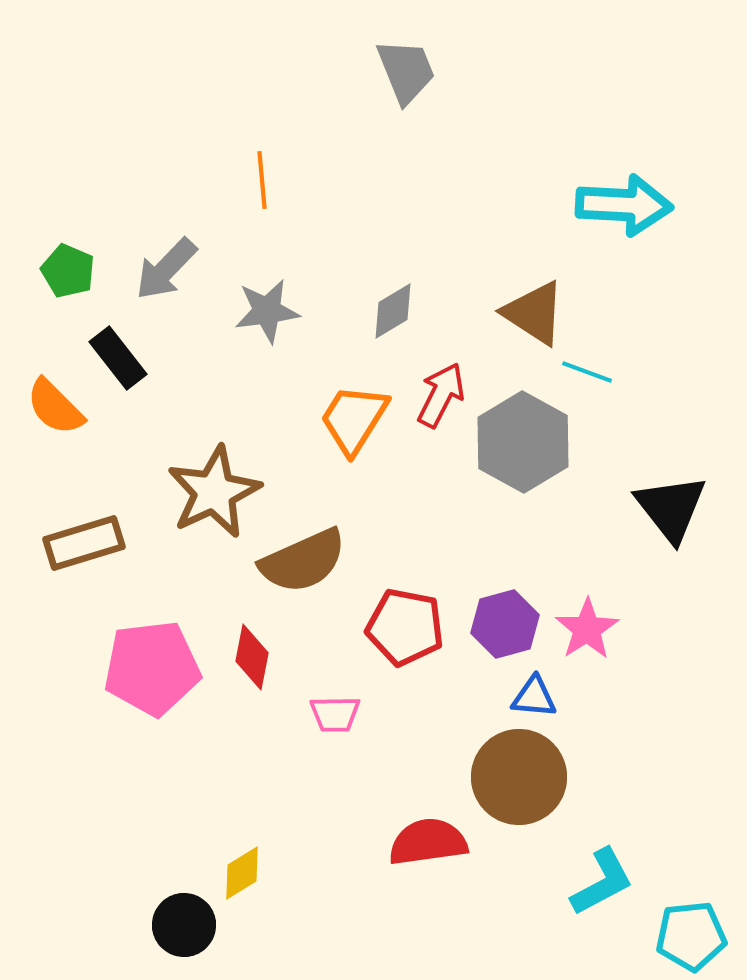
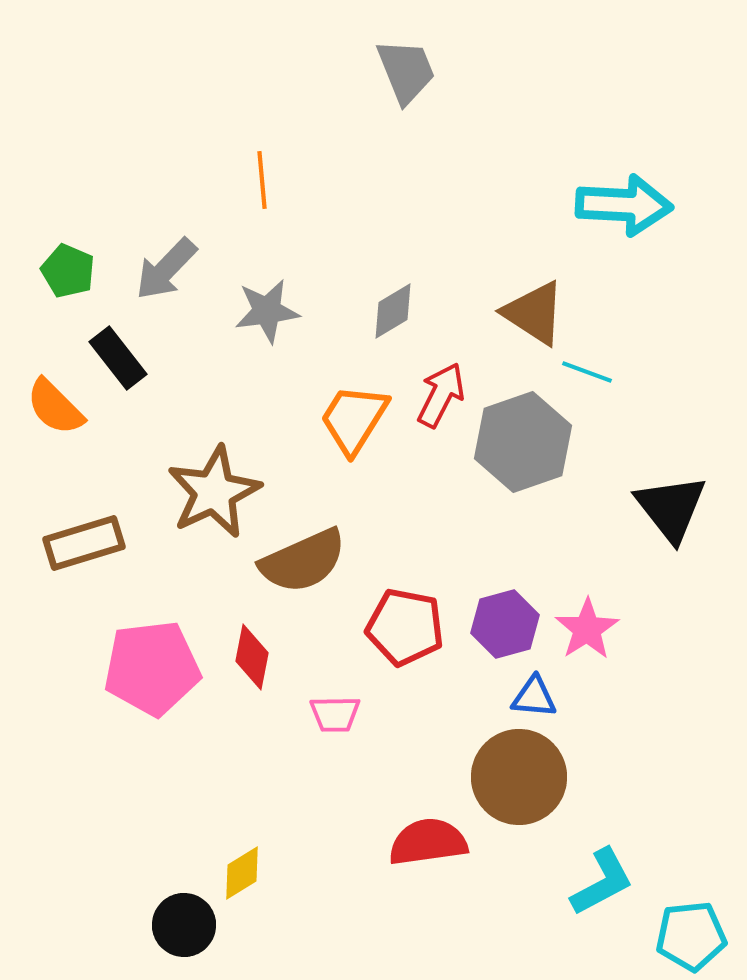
gray hexagon: rotated 12 degrees clockwise
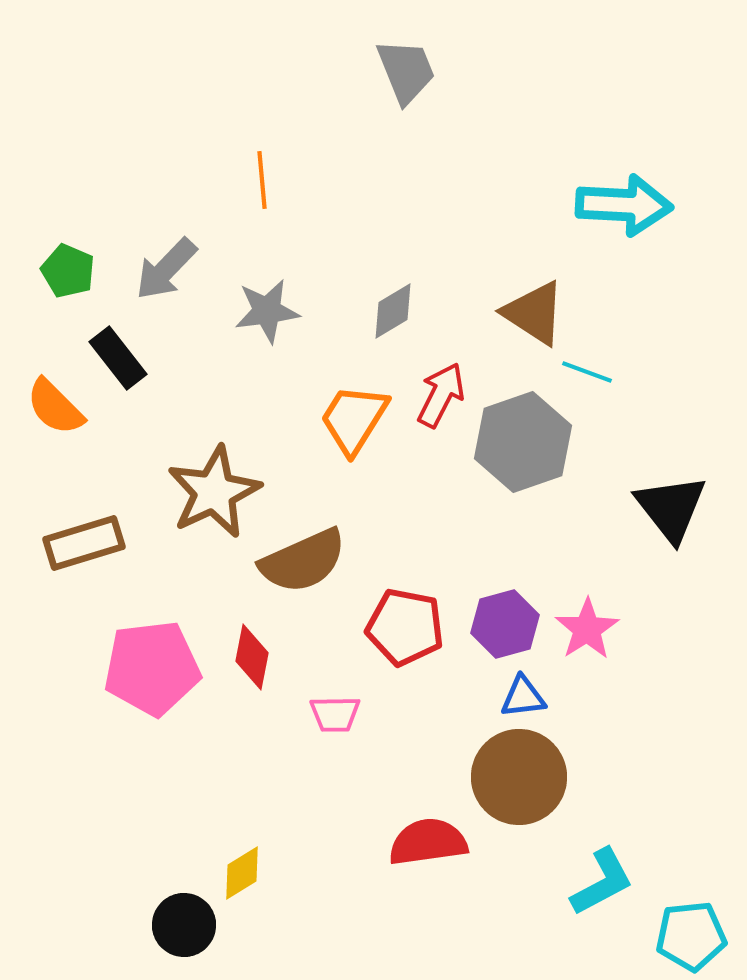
blue triangle: moved 11 px left; rotated 12 degrees counterclockwise
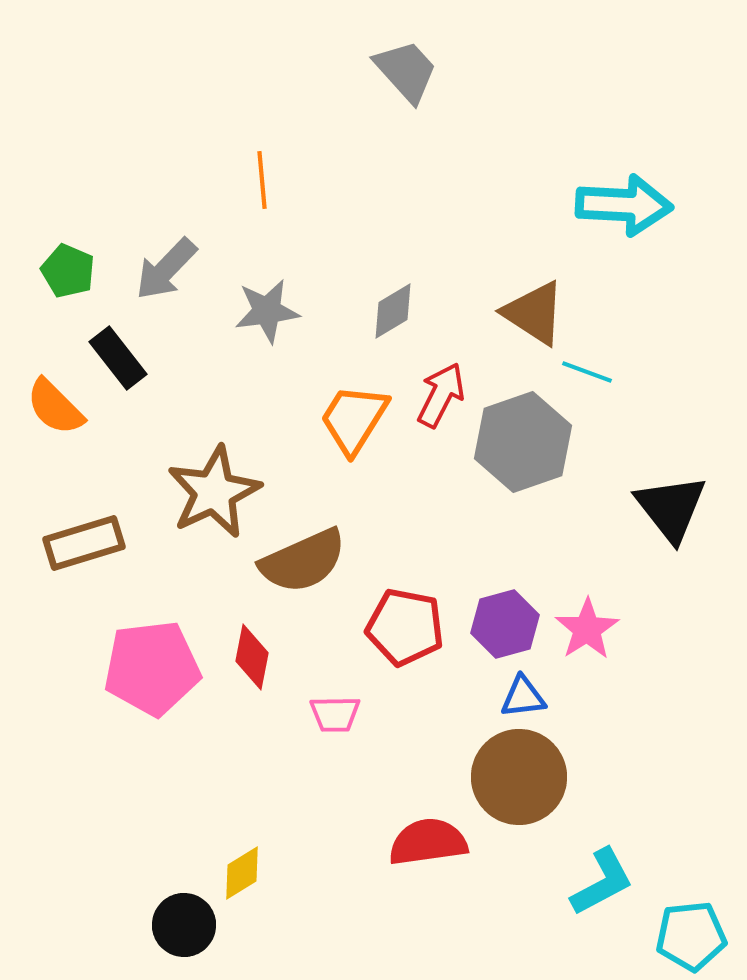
gray trapezoid: rotated 20 degrees counterclockwise
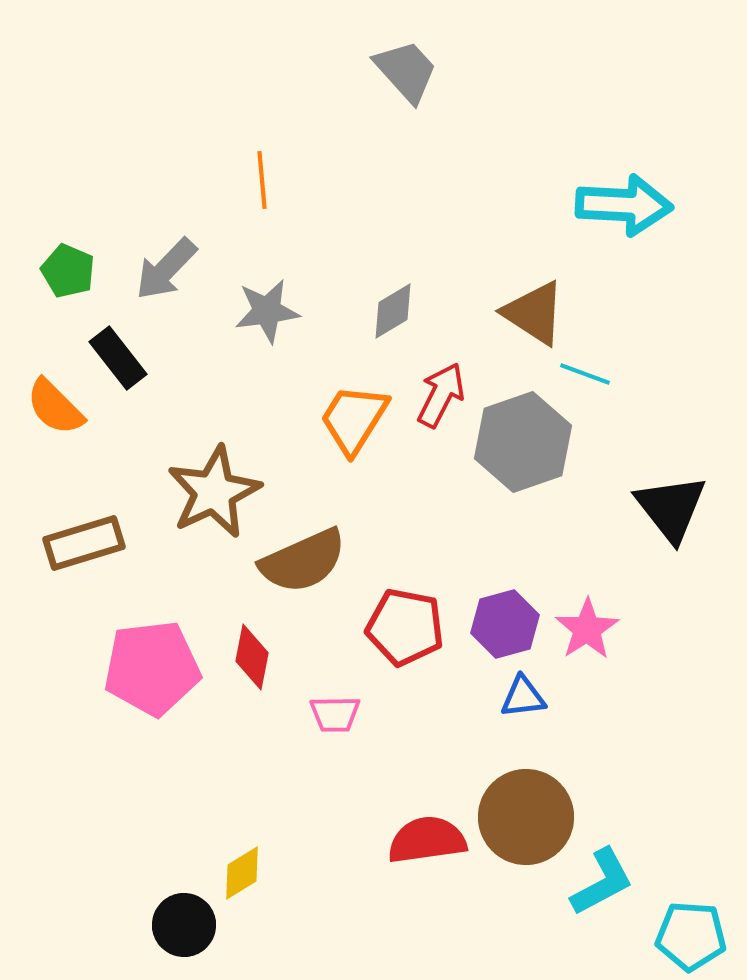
cyan line: moved 2 px left, 2 px down
brown circle: moved 7 px right, 40 px down
red semicircle: moved 1 px left, 2 px up
cyan pentagon: rotated 10 degrees clockwise
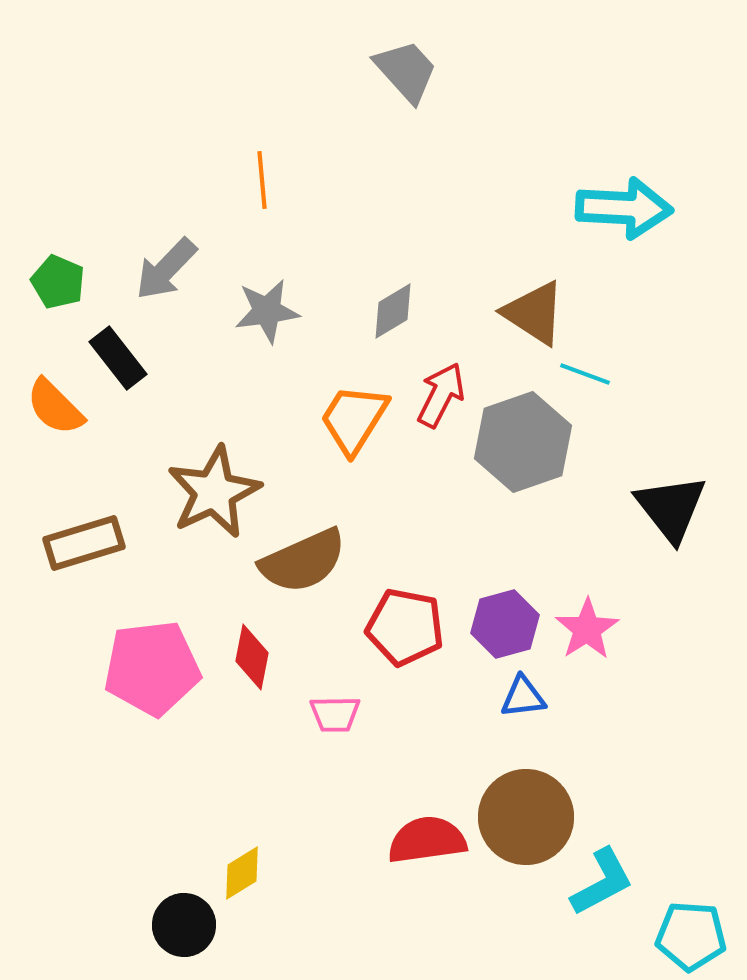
cyan arrow: moved 3 px down
green pentagon: moved 10 px left, 11 px down
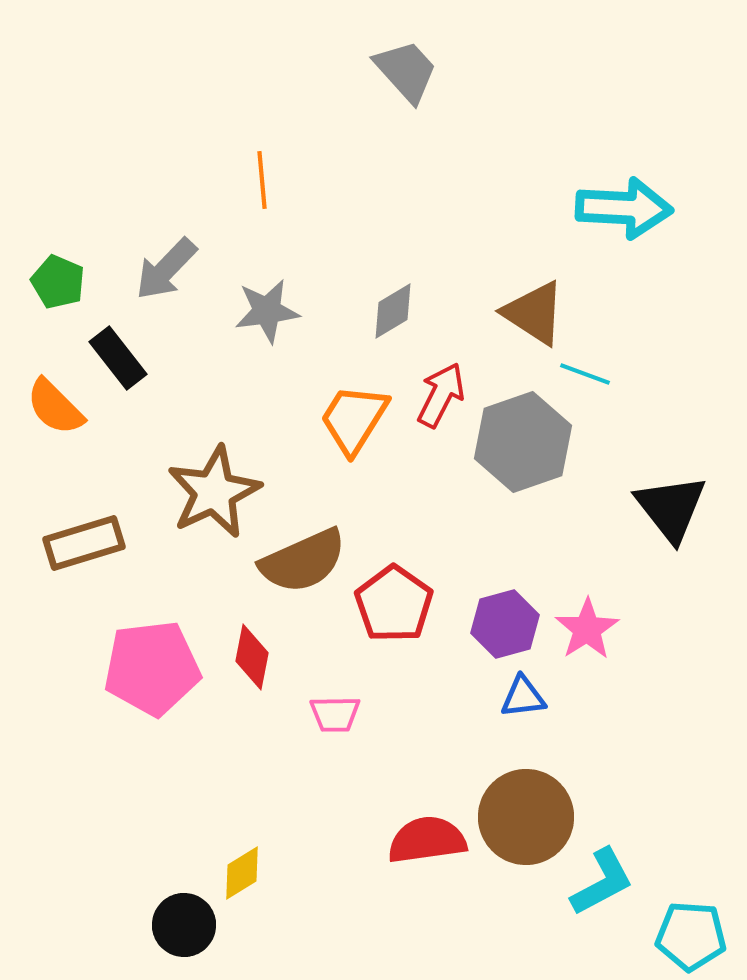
red pentagon: moved 11 px left, 23 px up; rotated 24 degrees clockwise
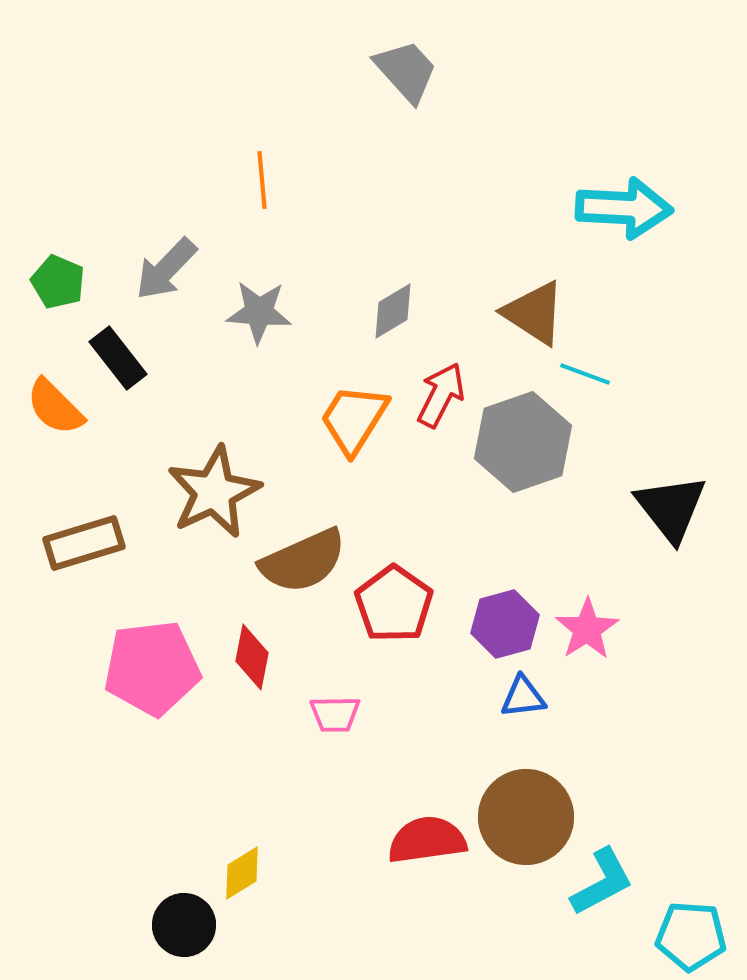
gray star: moved 8 px left, 1 px down; rotated 12 degrees clockwise
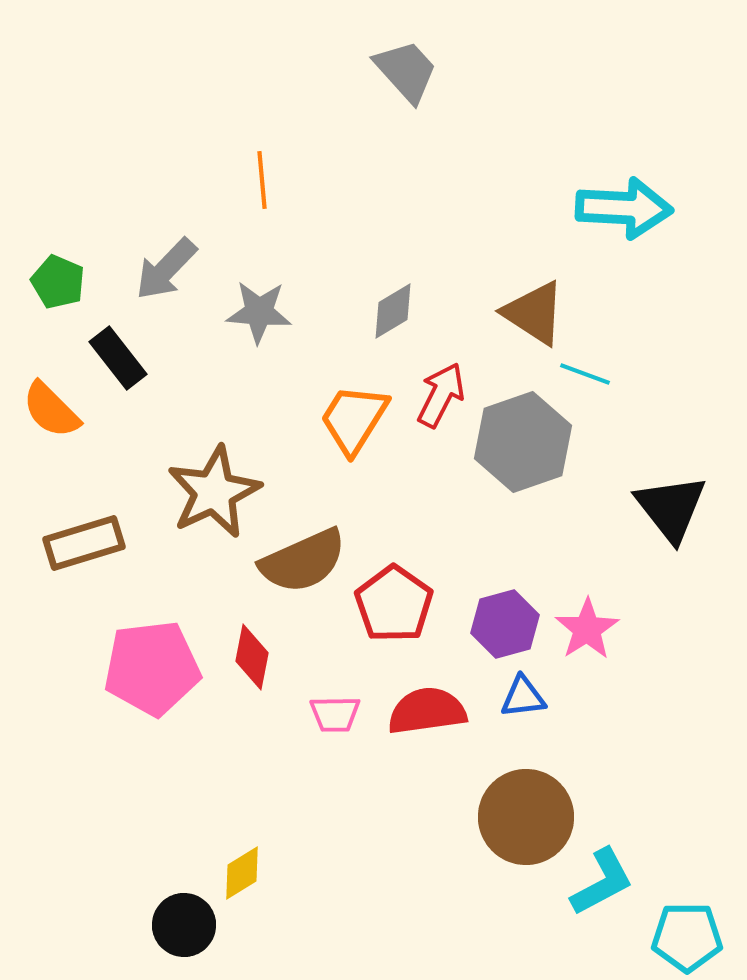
orange semicircle: moved 4 px left, 3 px down
red semicircle: moved 129 px up
cyan pentagon: moved 4 px left, 1 px down; rotated 4 degrees counterclockwise
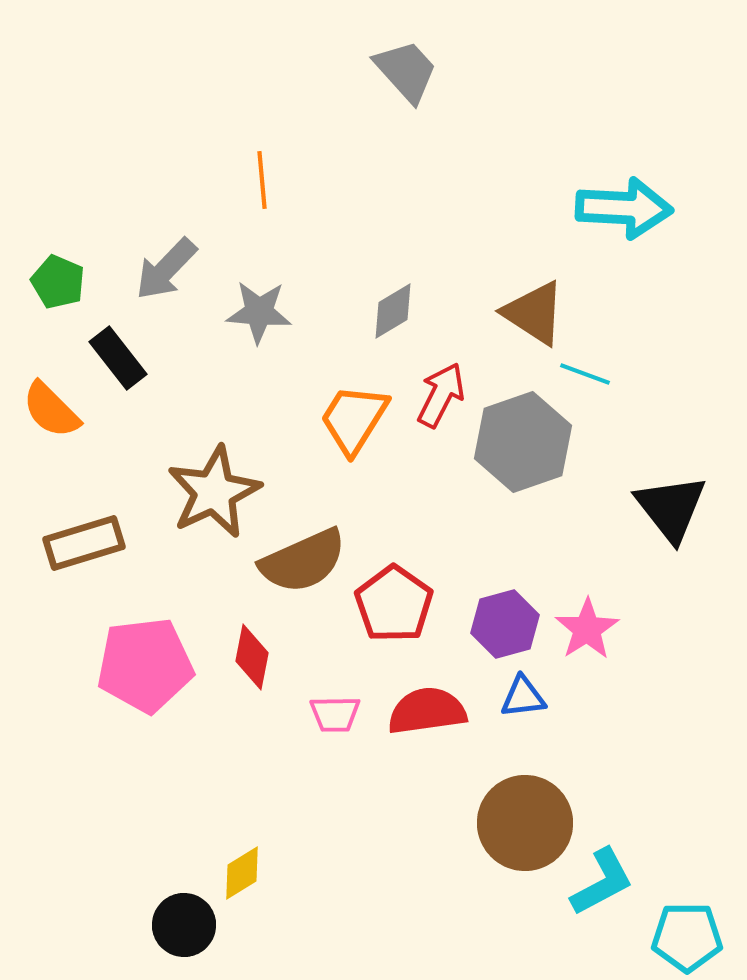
pink pentagon: moved 7 px left, 3 px up
brown circle: moved 1 px left, 6 px down
